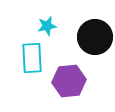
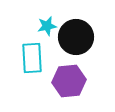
black circle: moved 19 px left
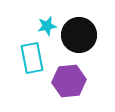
black circle: moved 3 px right, 2 px up
cyan rectangle: rotated 8 degrees counterclockwise
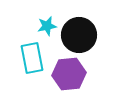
purple hexagon: moved 7 px up
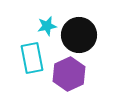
purple hexagon: rotated 20 degrees counterclockwise
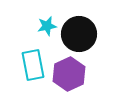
black circle: moved 1 px up
cyan rectangle: moved 1 px right, 7 px down
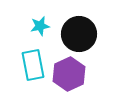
cyan star: moved 7 px left
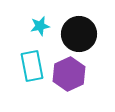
cyan rectangle: moved 1 px left, 1 px down
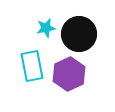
cyan star: moved 6 px right, 2 px down
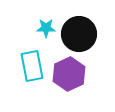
cyan star: rotated 12 degrees clockwise
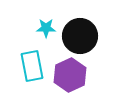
black circle: moved 1 px right, 2 px down
purple hexagon: moved 1 px right, 1 px down
